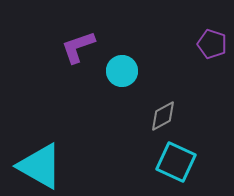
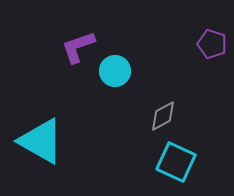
cyan circle: moved 7 px left
cyan triangle: moved 1 px right, 25 px up
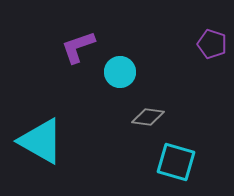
cyan circle: moved 5 px right, 1 px down
gray diamond: moved 15 px left, 1 px down; rotated 36 degrees clockwise
cyan square: rotated 9 degrees counterclockwise
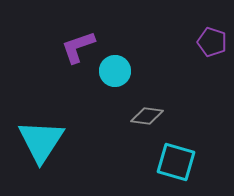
purple pentagon: moved 2 px up
cyan circle: moved 5 px left, 1 px up
gray diamond: moved 1 px left, 1 px up
cyan triangle: rotated 33 degrees clockwise
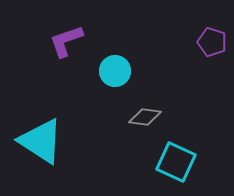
purple L-shape: moved 12 px left, 6 px up
gray diamond: moved 2 px left, 1 px down
cyan triangle: rotated 30 degrees counterclockwise
cyan square: rotated 9 degrees clockwise
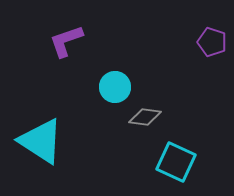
cyan circle: moved 16 px down
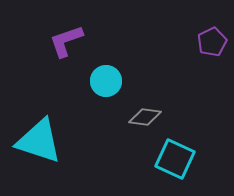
purple pentagon: rotated 28 degrees clockwise
cyan circle: moved 9 px left, 6 px up
cyan triangle: moved 2 px left; rotated 15 degrees counterclockwise
cyan square: moved 1 px left, 3 px up
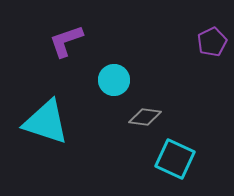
cyan circle: moved 8 px right, 1 px up
cyan triangle: moved 7 px right, 19 px up
